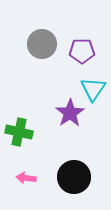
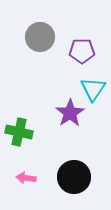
gray circle: moved 2 px left, 7 px up
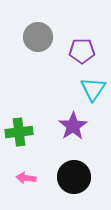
gray circle: moved 2 px left
purple star: moved 3 px right, 13 px down
green cross: rotated 20 degrees counterclockwise
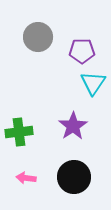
cyan triangle: moved 6 px up
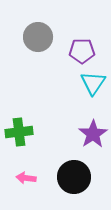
purple star: moved 20 px right, 8 px down
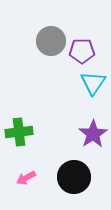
gray circle: moved 13 px right, 4 px down
pink arrow: rotated 36 degrees counterclockwise
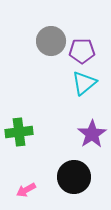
cyan triangle: moved 9 px left; rotated 16 degrees clockwise
purple star: moved 1 px left
pink arrow: moved 12 px down
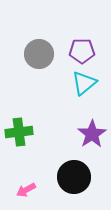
gray circle: moved 12 px left, 13 px down
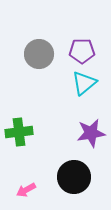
purple star: moved 1 px left, 1 px up; rotated 24 degrees clockwise
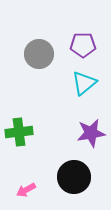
purple pentagon: moved 1 px right, 6 px up
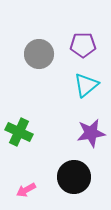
cyan triangle: moved 2 px right, 2 px down
green cross: rotated 32 degrees clockwise
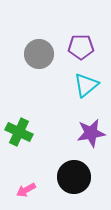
purple pentagon: moved 2 px left, 2 px down
